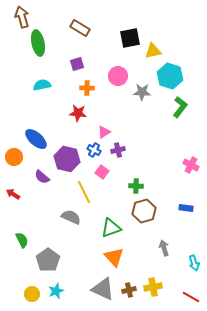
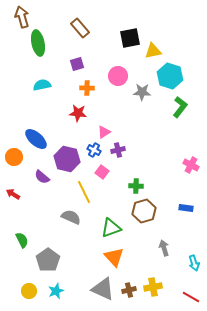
brown rectangle: rotated 18 degrees clockwise
yellow circle: moved 3 px left, 3 px up
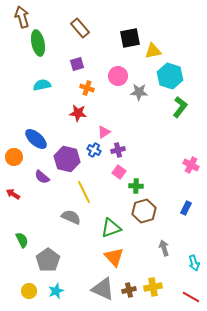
orange cross: rotated 16 degrees clockwise
gray star: moved 3 px left
pink square: moved 17 px right
blue rectangle: rotated 72 degrees counterclockwise
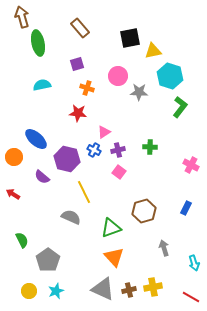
green cross: moved 14 px right, 39 px up
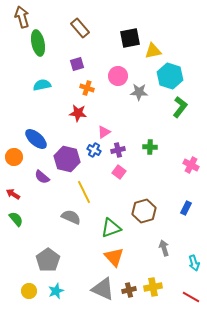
green semicircle: moved 6 px left, 21 px up; rotated 14 degrees counterclockwise
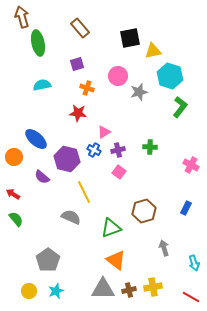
gray star: rotated 18 degrees counterclockwise
orange triangle: moved 2 px right, 3 px down; rotated 10 degrees counterclockwise
gray triangle: rotated 25 degrees counterclockwise
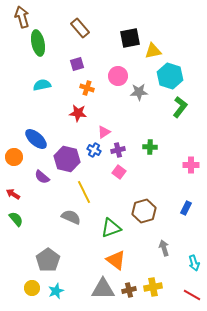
gray star: rotated 12 degrees clockwise
pink cross: rotated 28 degrees counterclockwise
yellow circle: moved 3 px right, 3 px up
red line: moved 1 px right, 2 px up
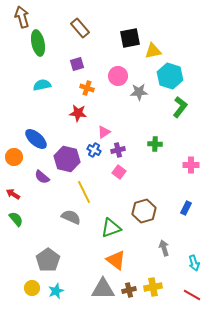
green cross: moved 5 px right, 3 px up
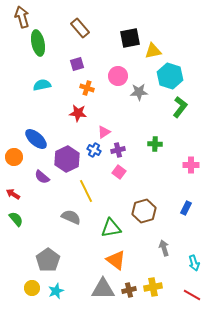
purple hexagon: rotated 20 degrees clockwise
yellow line: moved 2 px right, 1 px up
green triangle: rotated 10 degrees clockwise
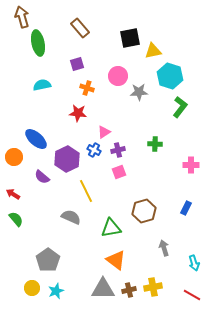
pink square: rotated 32 degrees clockwise
